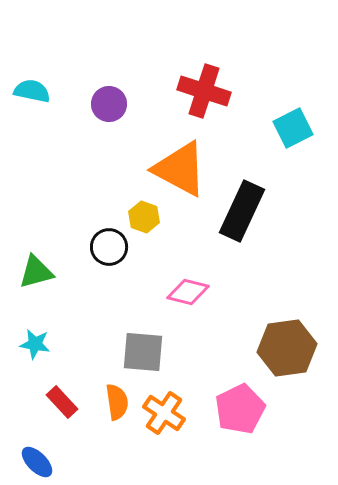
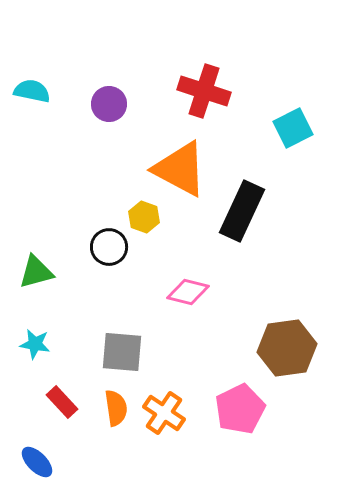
gray square: moved 21 px left
orange semicircle: moved 1 px left, 6 px down
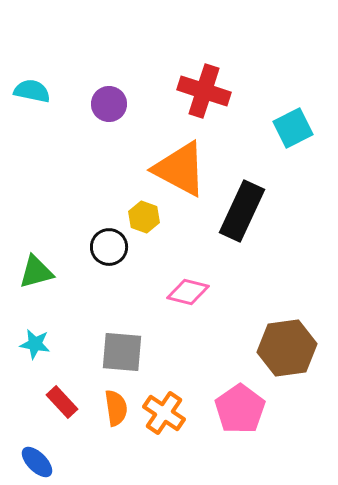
pink pentagon: rotated 9 degrees counterclockwise
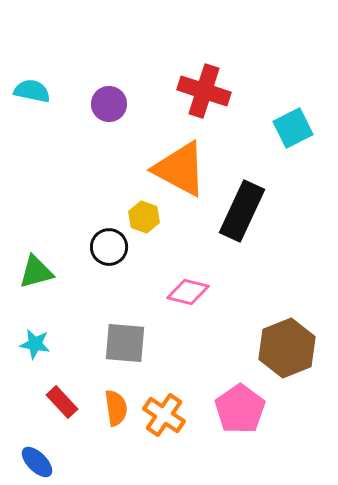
brown hexagon: rotated 14 degrees counterclockwise
gray square: moved 3 px right, 9 px up
orange cross: moved 2 px down
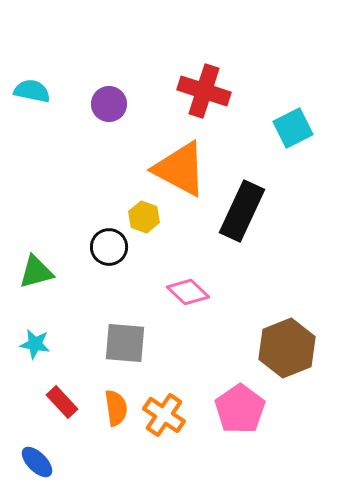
pink diamond: rotated 30 degrees clockwise
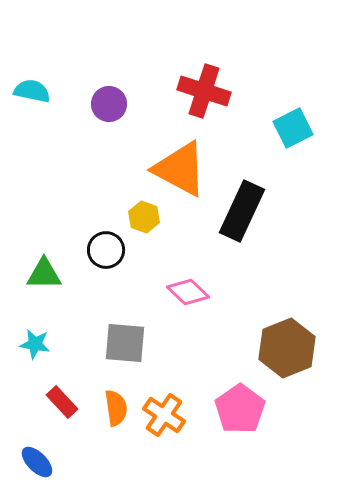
black circle: moved 3 px left, 3 px down
green triangle: moved 8 px right, 2 px down; rotated 15 degrees clockwise
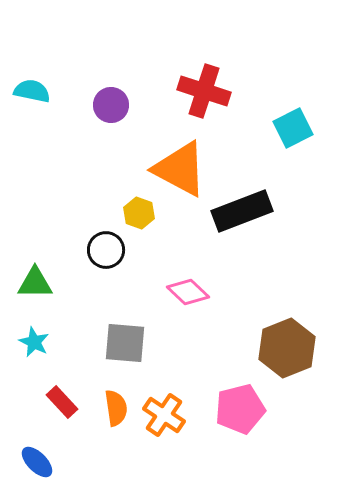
purple circle: moved 2 px right, 1 px down
black rectangle: rotated 44 degrees clockwise
yellow hexagon: moved 5 px left, 4 px up
green triangle: moved 9 px left, 9 px down
cyan star: moved 1 px left, 2 px up; rotated 16 degrees clockwise
pink pentagon: rotated 21 degrees clockwise
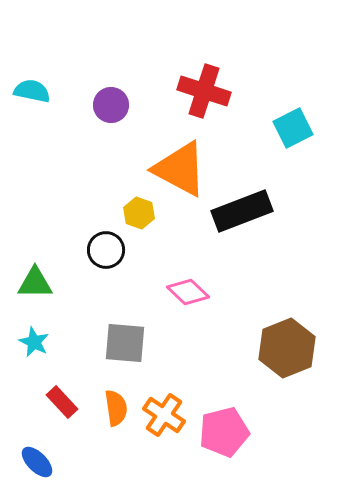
pink pentagon: moved 16 px left, 23 px down
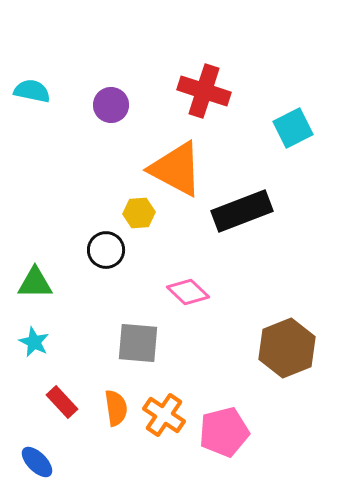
orange triangle: moved 4 px left
yellow hexagon: rotated 24 degrees counterclockwise
gray square: moved 13 px right
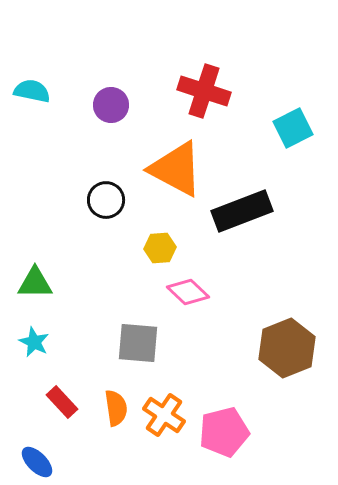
yellow hexagon: moved 21 px right, 35 px down
black circle: moved 50 px up
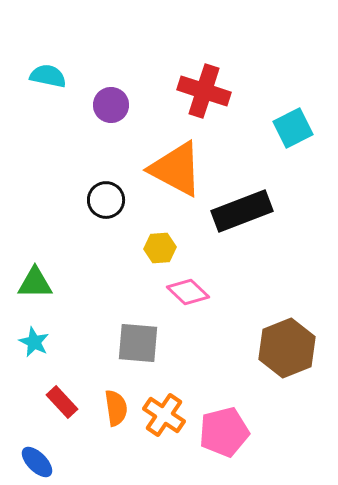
cyan semicircle: moved 16 px right, 15 px up
